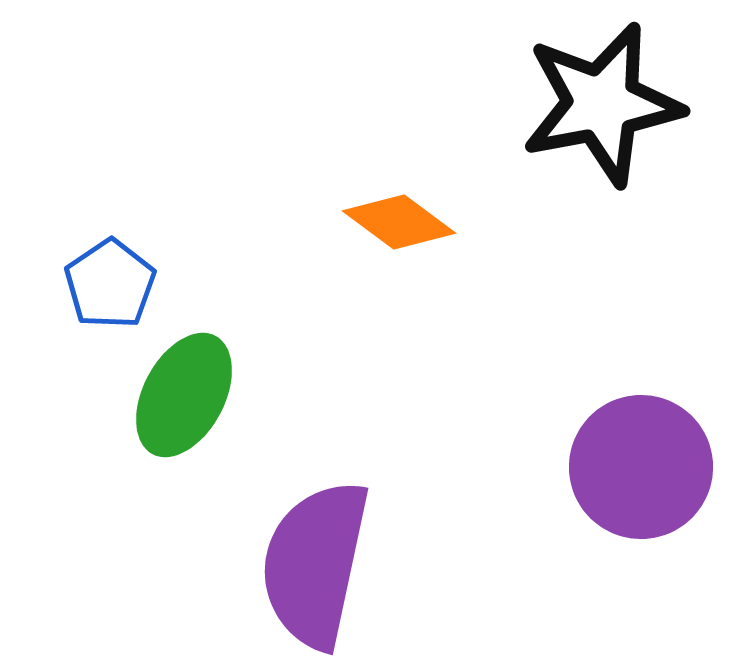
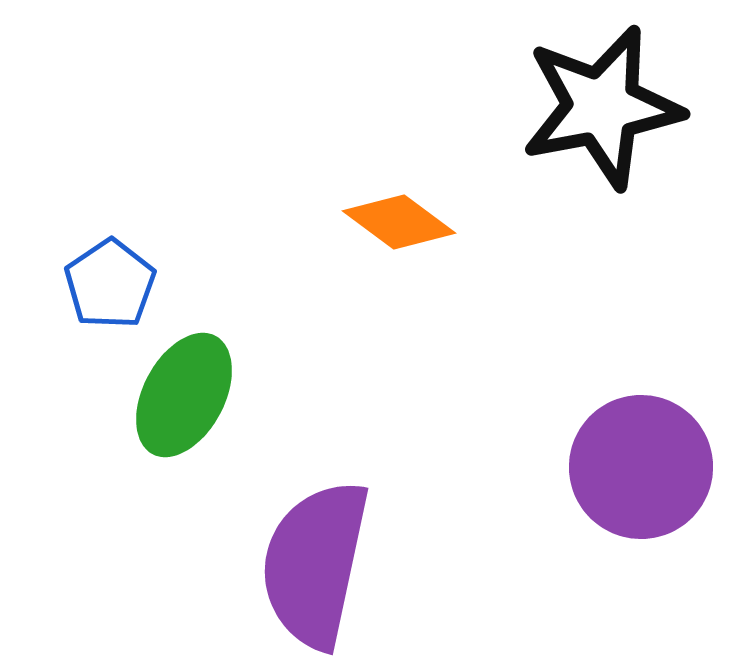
black star: moved 3 px down
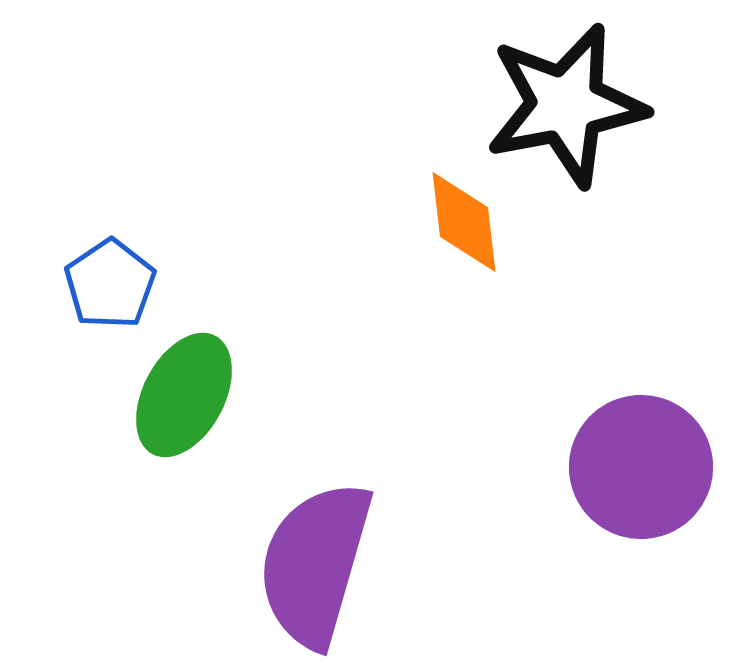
black star: moved 36 px left, 2 px up
orange diamond: moved 65 px right; rotated 47 degrees clockwise
purple semicircle: rotated 4 degrees clockwise
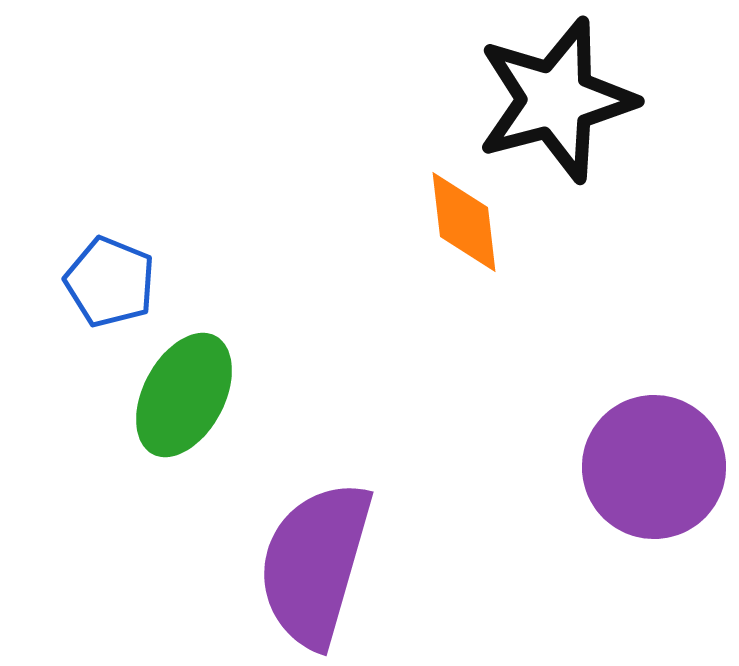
black star: moved 10 px left, 5 px up; rotated 4 degrees counterclockwise
blue pentagon: moved 2 px up; rotated 16 degrees counterclockwise
purple circle: moved 13 px right
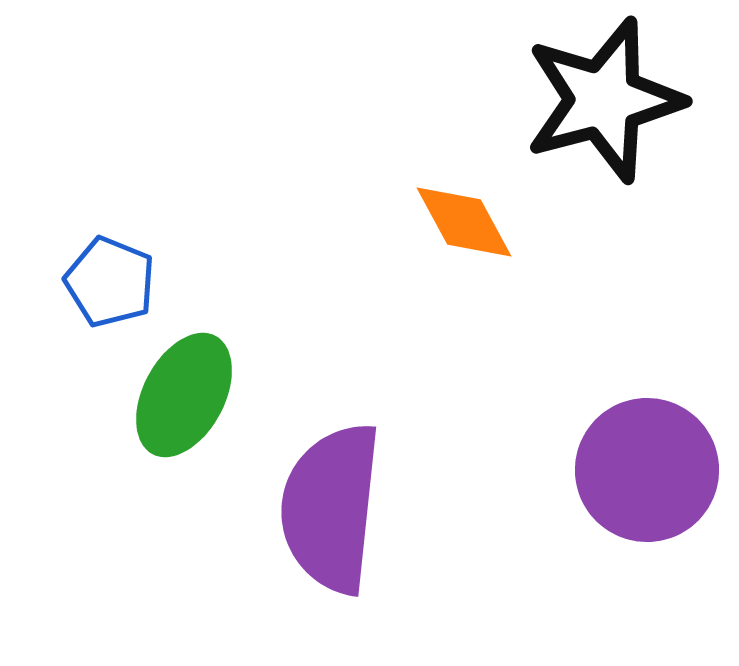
black star: moved 48 px right
orange diamond: rotated 22 degrees counterclockwise
purple circle: moved 7 px left, 3 px down
purple semicircle: moved 16 px right, 56 px up; rotated 10 degrees counterclockwise
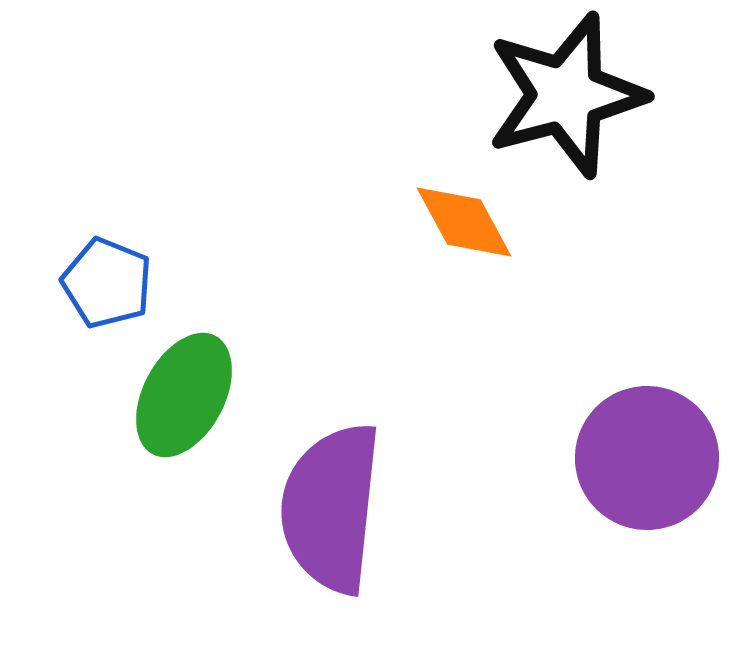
black star: moved 38 px left, 5 px up
blue pentagon: moved 3 px left, 1 px down
purple circle: moved 12 px up
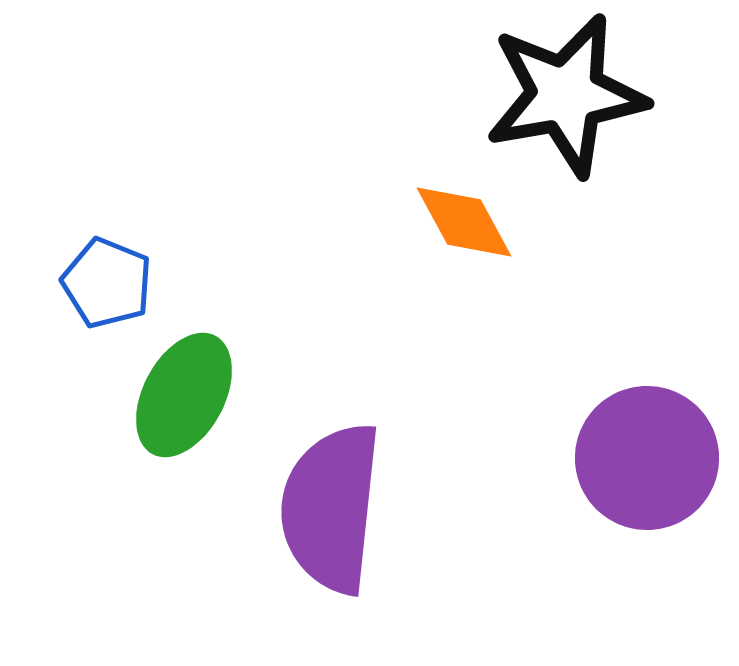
black star: rotated 5 degrees clockwise
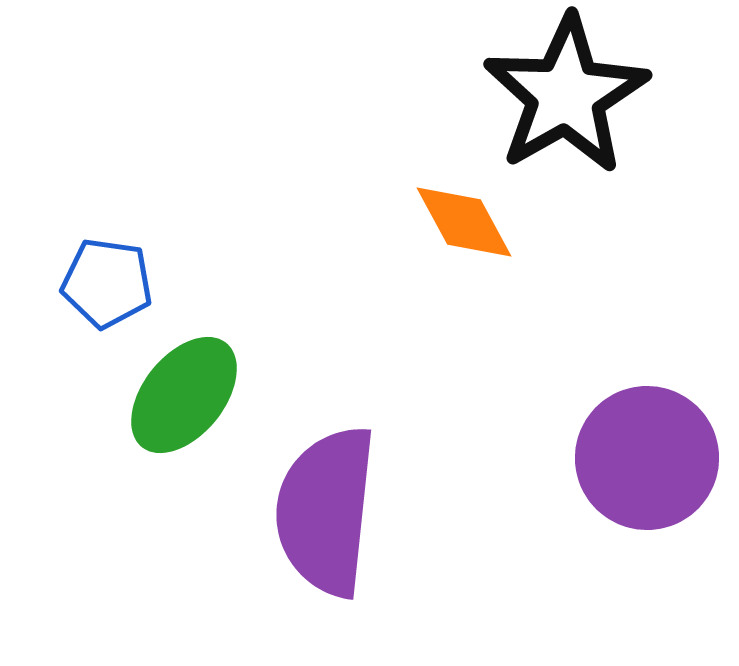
black star: rotated 20 degrees counterclockwise
blue pentagon: rotated 14 degrees counterclockwise
green ellipse: rotated 11 degrees clockwise
purple semicircle: moved 5 px left, 3 px down
